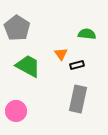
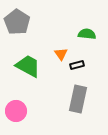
gray pentagon: moved 6 px up
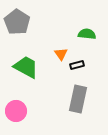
green trapezoid: moved 2 px left, 1 px down
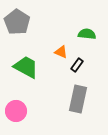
orange triangle: moved 2 px up; rotated 32 degrees counterclockwise
black rectangle: rotated 40 degrees counterclockwise
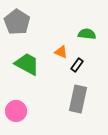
green trapezoid: moved 1 px right, 3 px up
